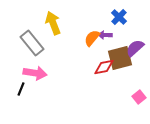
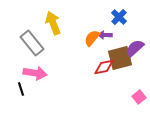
black line: rotated 40 degrees counterclockwise
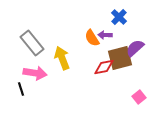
yellow arrow: moved 9 px right, 35 px down
orange semicircle: rotated 72 degrees counterclockwise
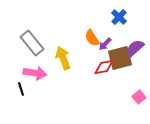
purple arrow: moved 9 px down; rotated 48 degrees counterclockwise
yellow arrow: moved 1 px right
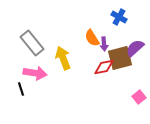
blue cross: rotated 14 degrees counterclockwise
purple arrow: moved 1 px left; rotated 48 degrees counterclockwise
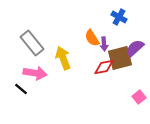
black line: rotated 32 degrees counterclockwise
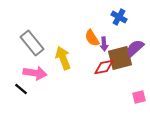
pink square: rotated 24 degrees clockwise
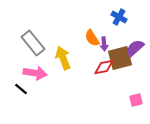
gray rectangle: moved 1 px right
pink square: moved 3 px left, 3 px down
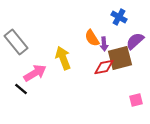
gray rectangle: moved 17 px left, 1 px up
purple semicircle: moved 7 px up
pink arrow: rotated 40 degrees counterclockwise
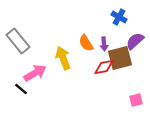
orange semicircle: moved 6 px left, 5 px down
gray rectangle: moved 2 px right, 1 px up
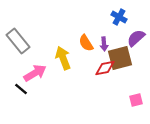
purple semicircle: moved 1 px right, 3 px up
red diamond: moved 1 px right, 1 px down
